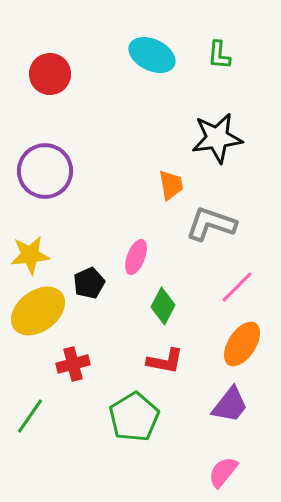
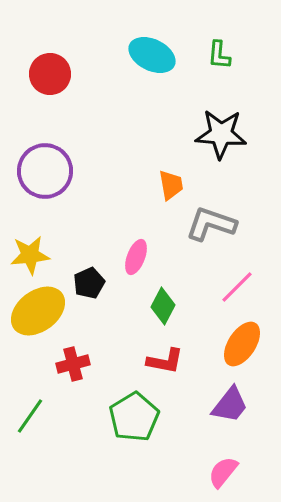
black star: moved 4 px right, 4 px up; rotated 12 degrees clockwise
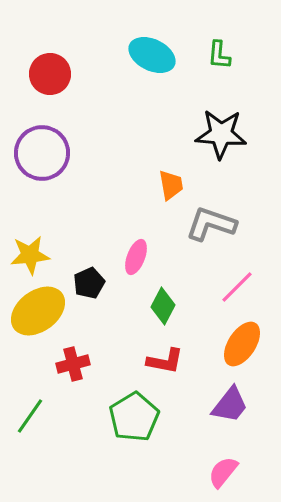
purple circle: moved 3 px left, 18 px up
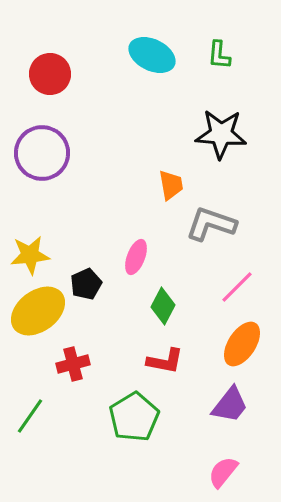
black pentagon: moved 3 px left, 1 px down
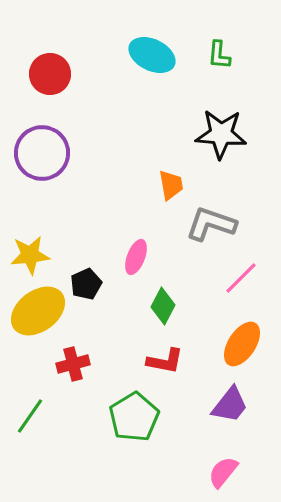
pink line: moved 4 px right, 9 px up
